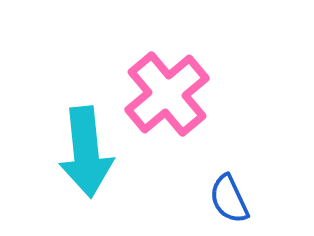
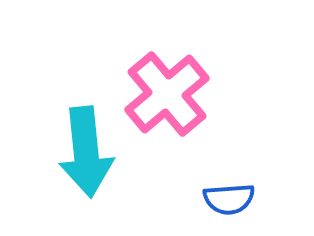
blue semicircle: rotated 69 degrees counterclockwise
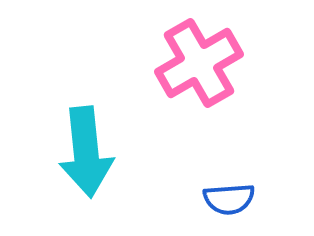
pink cross: moved 32 px right, 31 px up; rotated 10 degrees clockwise
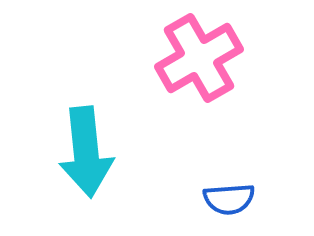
pink cross: moved 5 px up
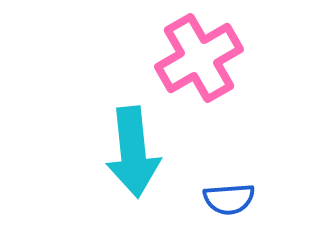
cyan arrow: moved 47 px right
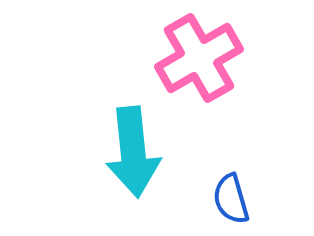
blue semicircle: moved 2 px right; rotated 78 degrees clockwise
